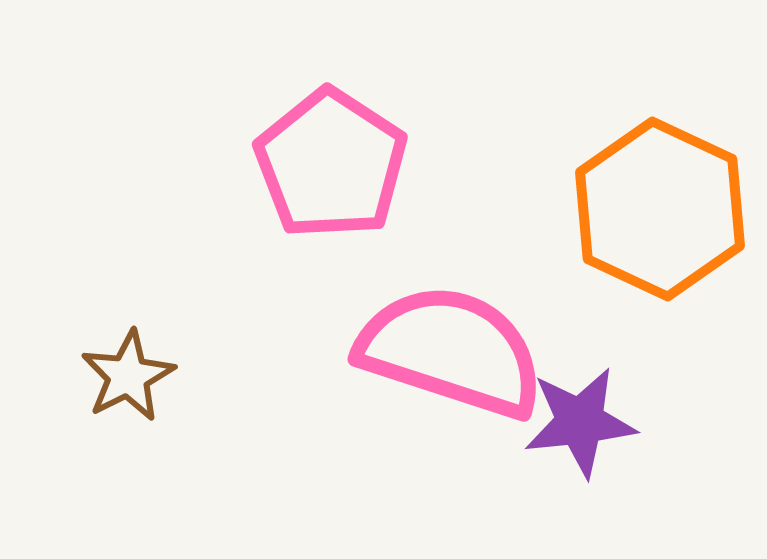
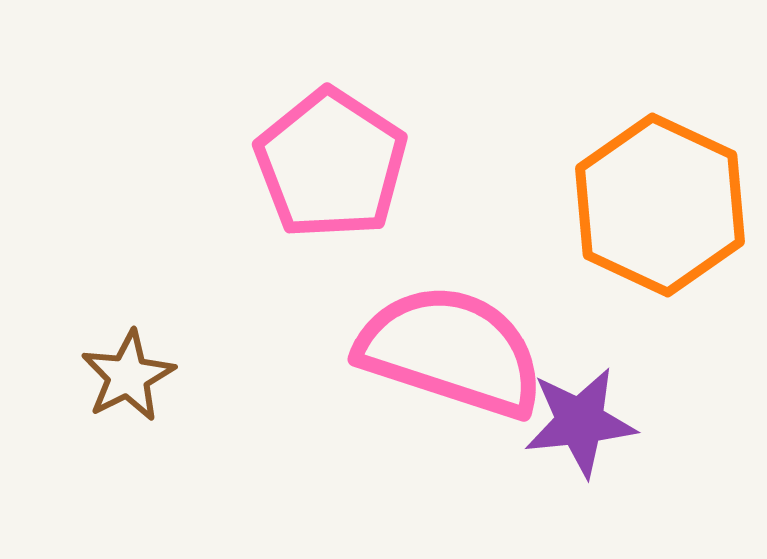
orange hexagon: moved 4 px up
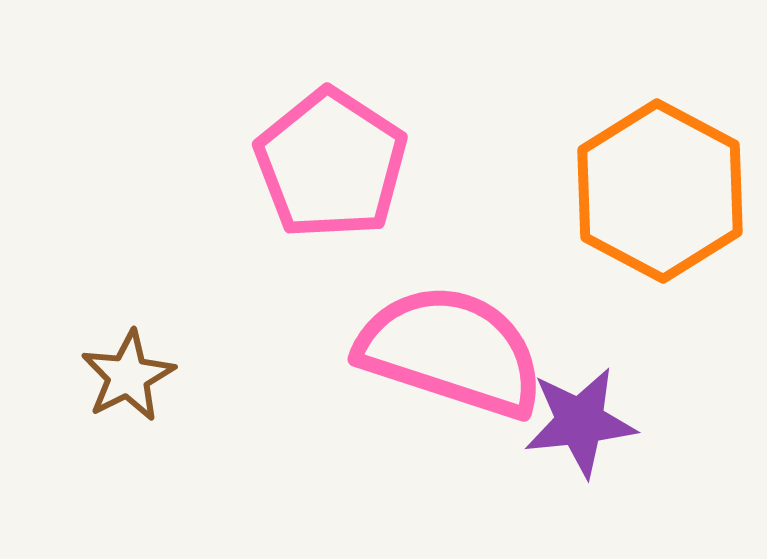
orange hexagon: moved 14 px up; rotated 3 degrees clockwise
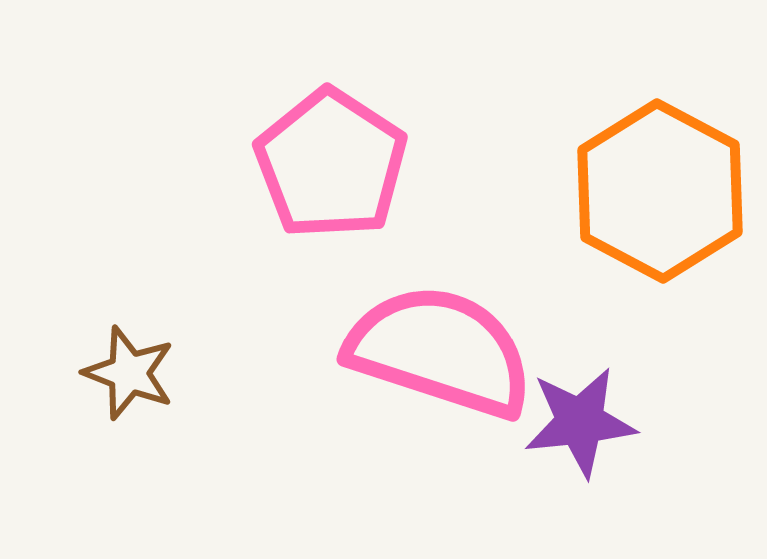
pink semicircle: moved 11 px left
brown star: moved 1 px right, 3 px up; rotated 24 degrees counterclockwise
